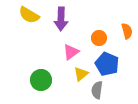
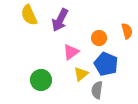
yellow semicircle: rotated 35 degrees clockwise
purple arrow: moved 1 px left, 1 px down; rotated 25 degrees clockwise
blue pentagon: moved 1 px left
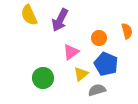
green circle: moved 2 px right, 2 px up
gray semicircle: rotated 66 degrees clockwise
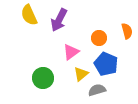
purple arrow: moved 1 px left
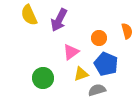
yellow triangle: rotated 21 degrees clockwise
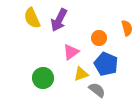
yellow semicircle: moved 3 px right, 3 px down
orange semicircle: moved 3 px up
gray semicircle: rotated 54 degrees clockwise
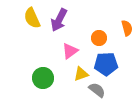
pink triangle: moved 1 px left, 1 px up
blue pentagon: rotated 25 degrees counterclockwise
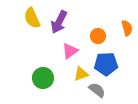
purple arrow: moved 2 px down
orange circle: moved 1 px left, 2 px up
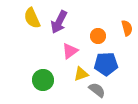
green circle: moved 2 px down
